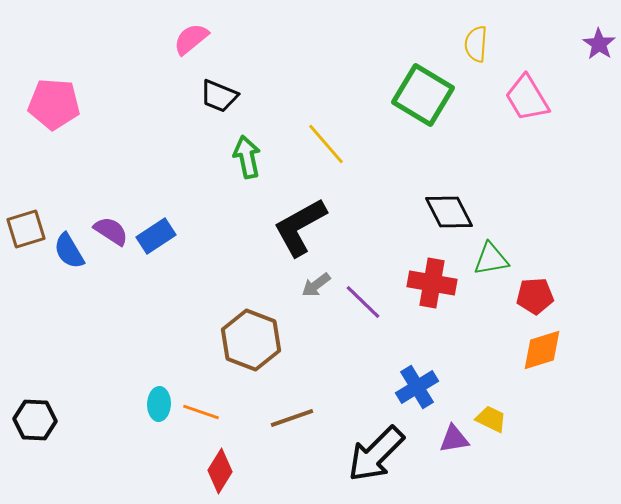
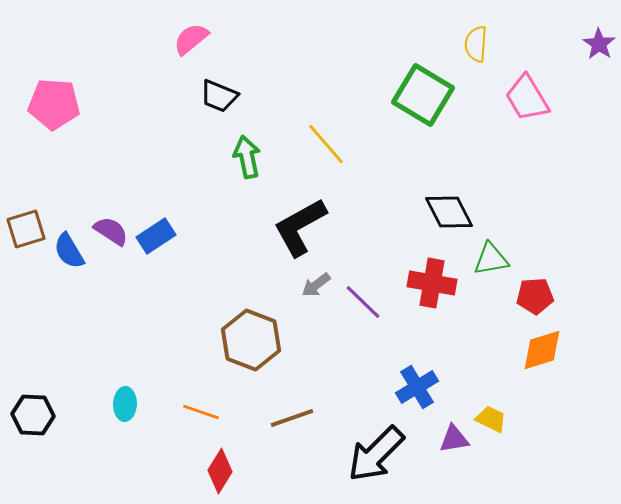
cyan ellipse: moved 34 px left
black hexagon: moved 2 px left, 5 px up
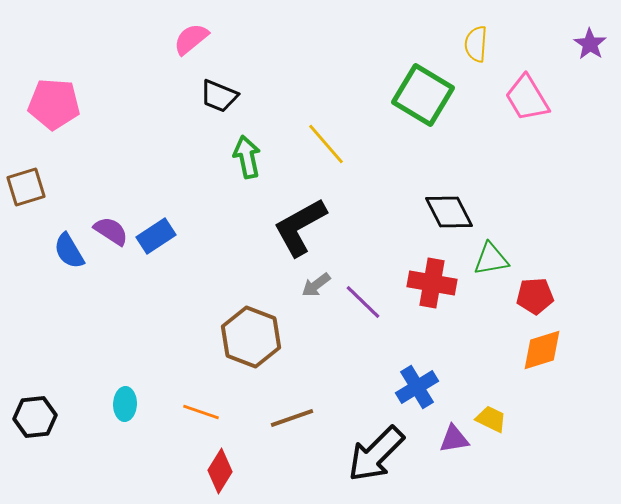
purple star: moved 9 px left
brown square: moved 42 px up
brown hexagon: moved 3 px up
black hexagon: moved 2 px right, 2 px down; rotated 9 degrees counterclockwise
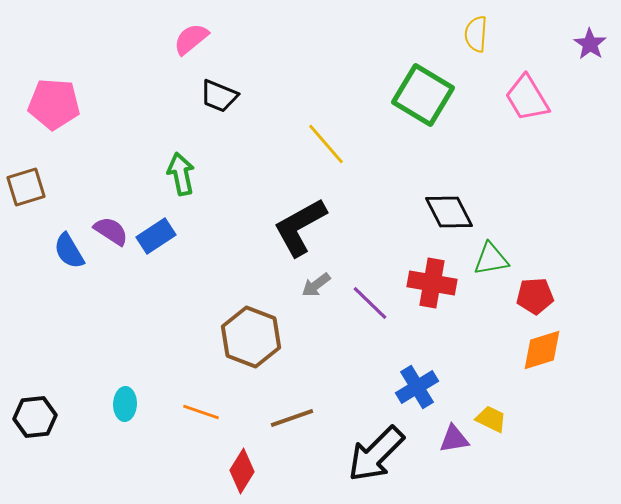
yellow semicircle: moved 10 px up
green arrow: moved 66 px left, 17 px down
purple line: moved 7 px right, 1 px down
red diamond: moved 22 px right
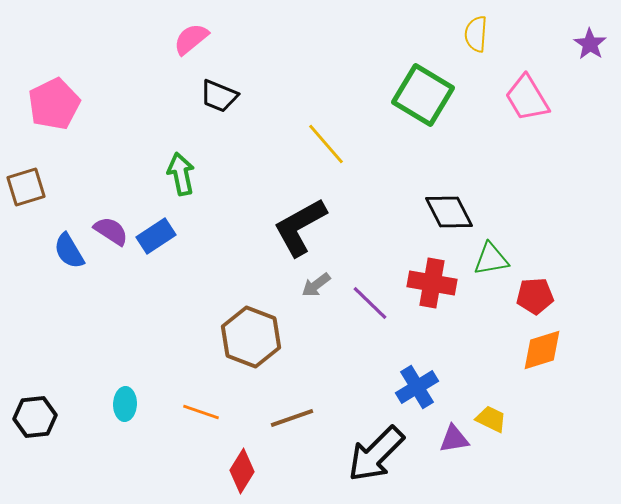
pink pentagon: rotated 30 degrees counterclockwise
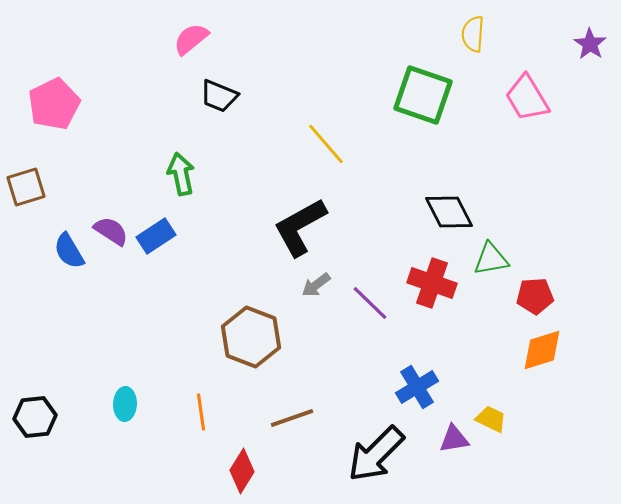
yellow semicircle: moved 3 px left
green square: rotated 12 degrees counterclockwise
red cross: rotated 9 degrees clockwise
orange line: rotated 63 degrees clockwise
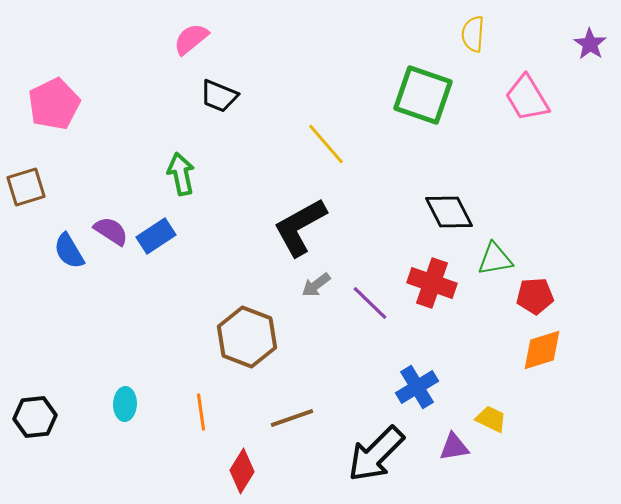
green triangle: moved 4 px right
brown hexagon: moved 4 px left
purple triangle: moved 8 px down
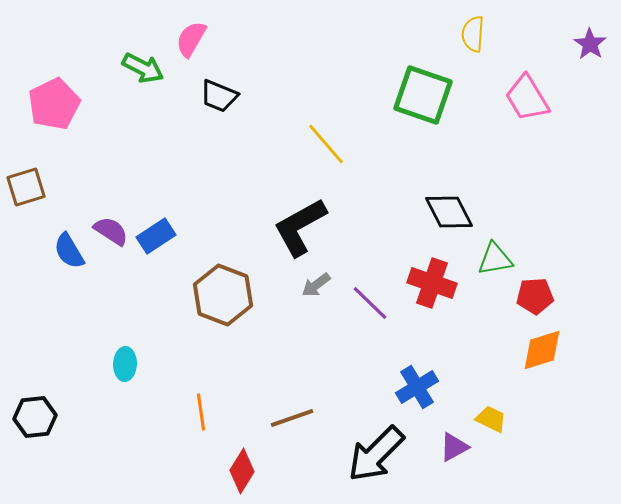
pink semicircle: rotated 21 degrees counterclockwise
green arrow: moved 38 px left, 106 px up; rotated 129 degrees clockwise
brown hexagon: moved 24 px left, 42 px up
cyan ellipse: moved 40 px up
purple triangle: rotated 20 degrees counterclockwise
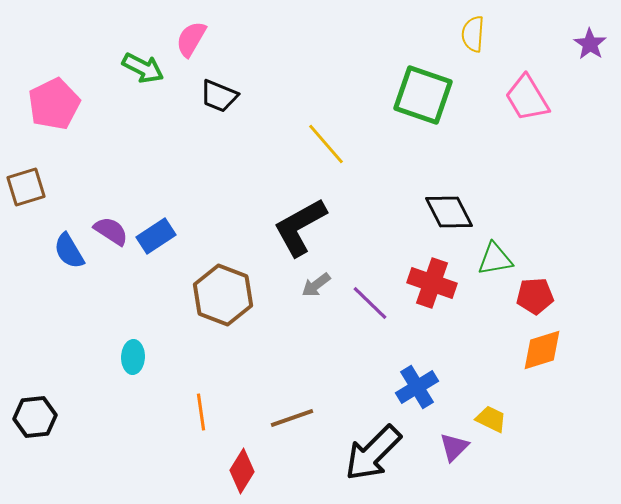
cyan ellipse: moved 8 px right, 7 px up
purple triangle: rotated 16 degrees counterclockwise
black arrow: moved 3 px left, 1 px up
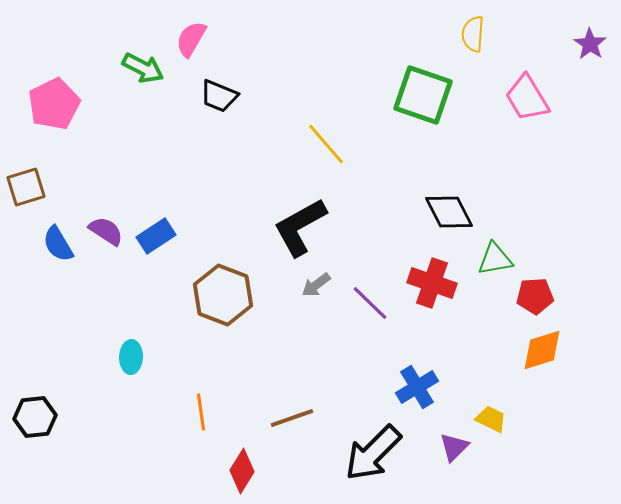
purple semicircle: moved 5 px left
blue semicircle: moved 11 px left, 7 px up
cyan ellipse: moved 2 px left
